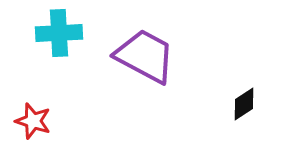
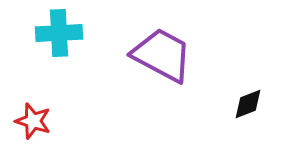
purple trapezoid: moved 17 px right, 1 px up
black diamond: moved 4 px right; rotated 12 degrees clockwise
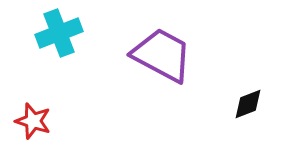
cyan cross: rotated 18 degrees counterclockwise
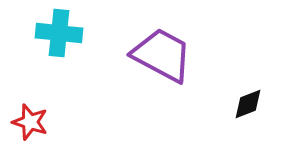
cyan cross: rotated 27 degrees clockwise
red star: moved 3 px left, 1 px down
